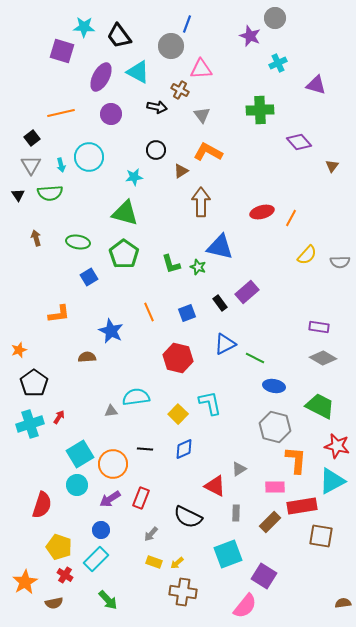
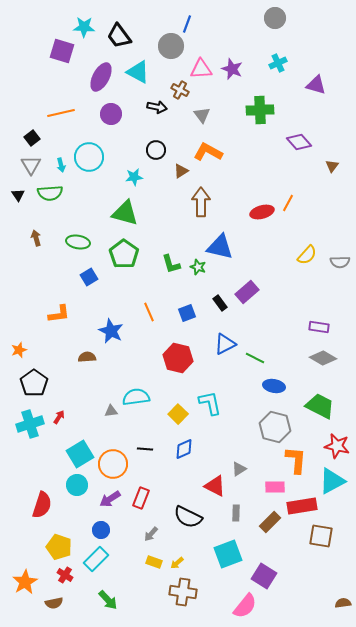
purple star at (250, 36): moved 18 px left, 33 px down
orange line at (291, 218): moved 3 px left, 15 px up
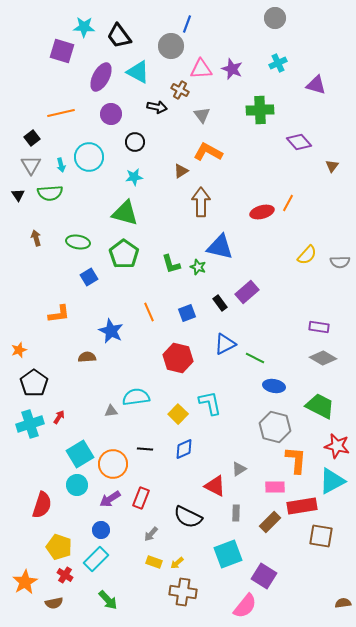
black circle at (156, 150): moved 21 px left, 8 px up
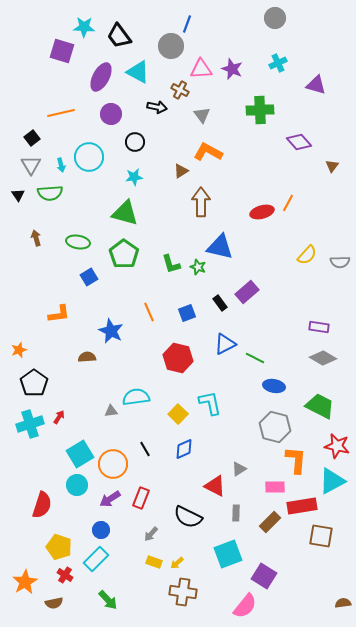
black line at (145, 449): rotated 56 degrees clockwise
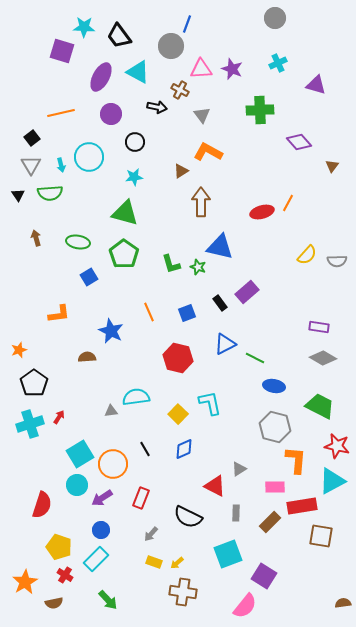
gray semicircle at (340, 262): moved 3 px left, 1 px up
purple arrow at (110, 499): moved 8 px left, 1 px up
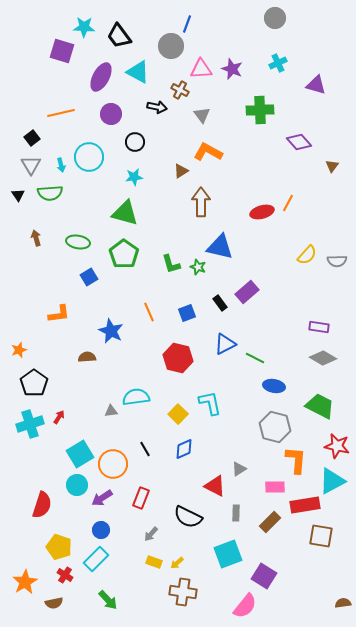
red rectangle at (302, 506): moved 3 px right, 1 px up
